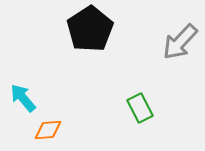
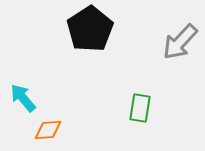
green rectangle: rotated 36 degrees clockwise
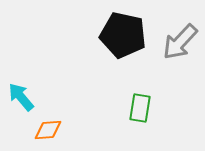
black pentagon: moved 33 px right, 6 px down; rotated 27 degrees counterclockwise
cyan arrow: moved 2 px left, 1 px up
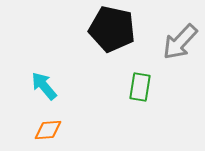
black pentagon: moved 11 px left, 6 px up
cyan arrow: moved 23 px right, 11 px up
green rectangle: moved 21 px up
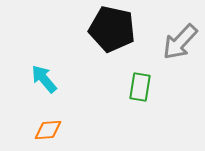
cyan arrow: moved 7 px up
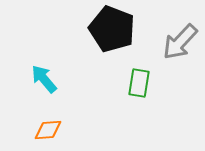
black pentagon: rotated 9 degrees clockwise
green rectangle: moved 1 px left, 4 px up
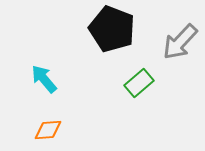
green rectangle: rotated 40 degrees clockwise
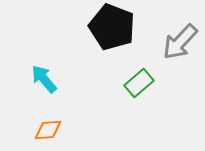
black pentagon: moved 2 px up
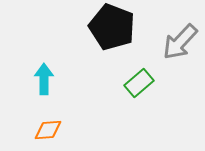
cyan arrow: rotated 40 degrees clockwise
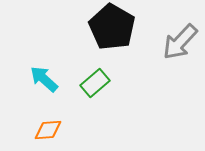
black pentagon: rotated 9 degrees clockwise
cyan arrow: rotated 48 degrees counterclockwise
green rectangle: moved 44 px left
